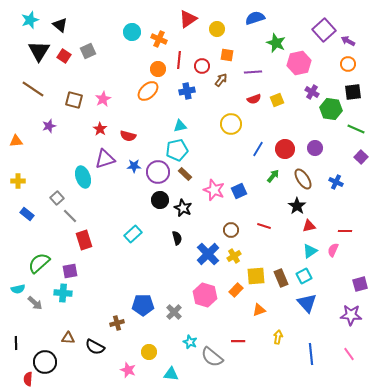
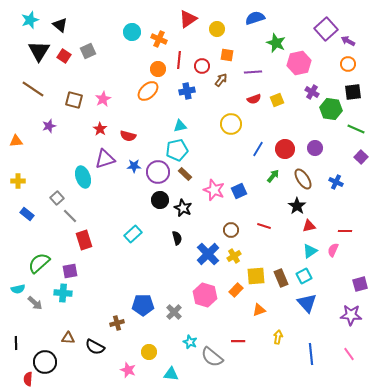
purple square at (324, 30): moved 2 px right, 1 px up
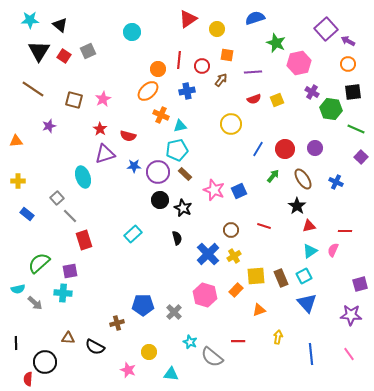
cyan star at (30, 20): rotated 18 degrees clockwise
orange cross at (159, 39): moved 2 px right, 76 px down
purple triangle at (105, 159): moved 5 px up
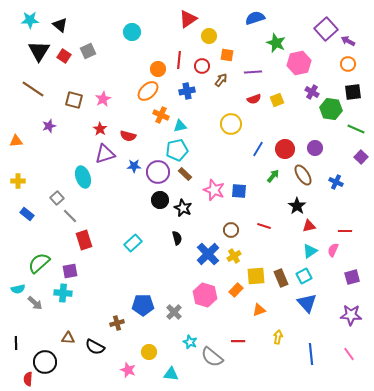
yellow circle at (217, 29): moved 8 px left, 7 px down
brown ellipse at (303, 179): moved 4 px up
blue square at (239, 191): rotated 28 degrees clockwise
cyan rectangle at (133, 234): moved 9 px down
purple square at (360, 284): moved 8 px left, 7 px up
